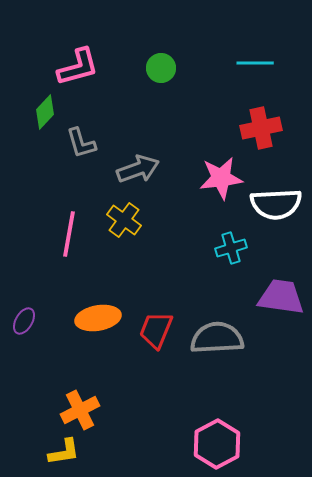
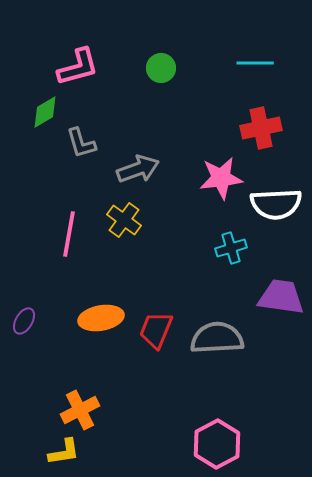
green diamond: rotated 16 degrees clockwise
orange ellipse: moved 3 px right
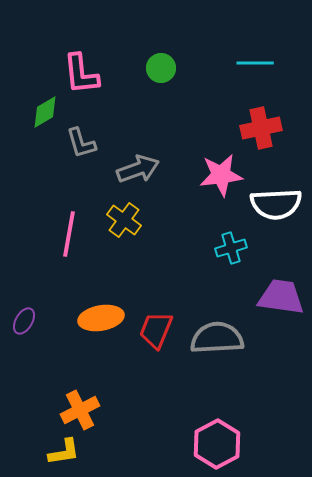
pink L-shape: moved 3 px right, 7 px down; rotated 99 degrees clockwise
pink star: moved 3 px up
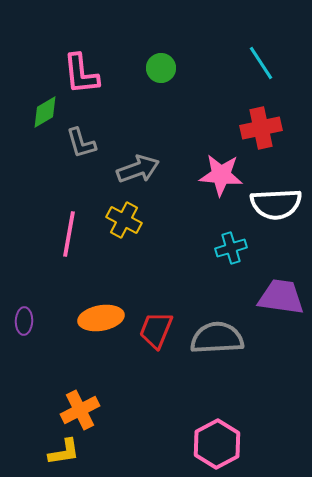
cyan line: moved 6 px right; rotated 57 degrees clockwise
pink star: rotated 12 degrees clockwise
yellow cross: rotated 8 degrees counterclockwise
purple ellipse: rotated 28 degrees counterclockwise
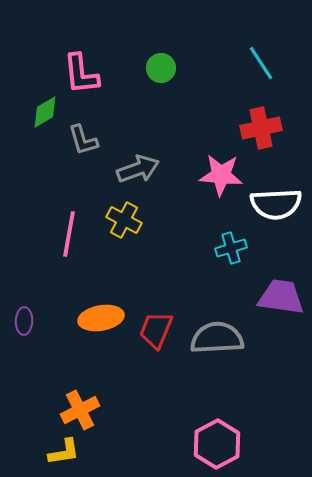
gray L-shape: moved 2 px right, 3 px up
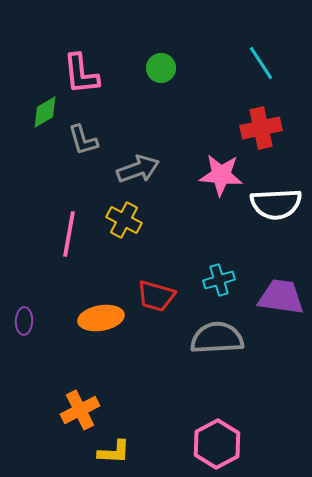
cyan cross: moved 12 px left, 32 px down
red trapezoid: moved 34 px up; rotated 96 degrees counterclockwise
yellow L-shape: moved 50 px right; rotated 12 degrees clockwise
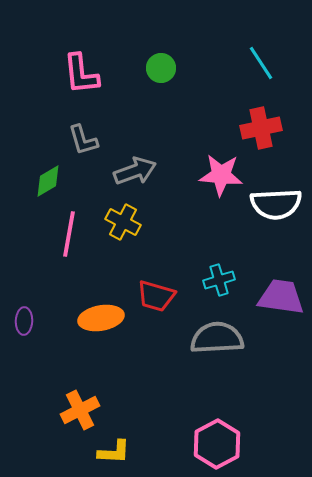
green diamond: moved 3 px right, 69 px down
gray arrow: moved 3 px left, 2 px down
yellow cross: moved 1 px left, 2 px down
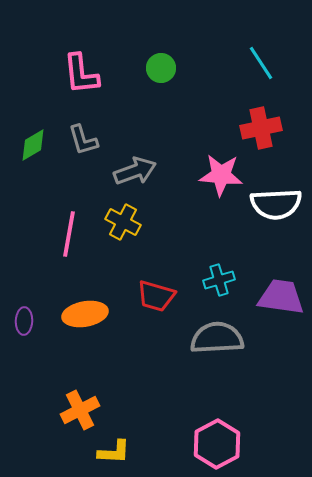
green diamond: moved 15 px left, 36 px up
orange ellipse: moved 16 px left, 4 px up
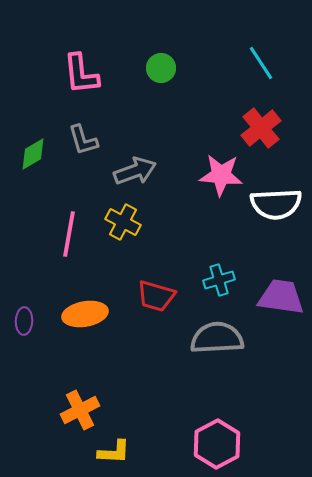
red cross: rotated 27 degrees counterclockwise
green diamond: moved 9 px down
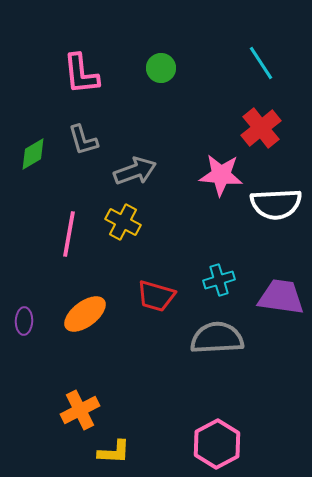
orange ellipse: rotated 27 degrees counterclockwise
